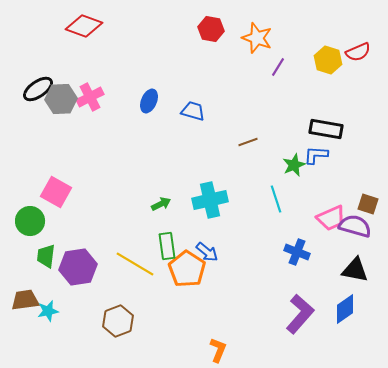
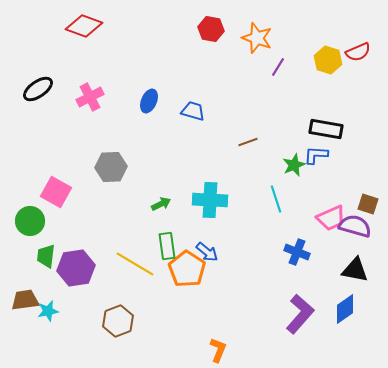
gray hexagon: moved 50 px right, 68 px down
cyan cross: rotated 16 degrees clockwise
purple hexagon: moved 2 px left, 1 px down
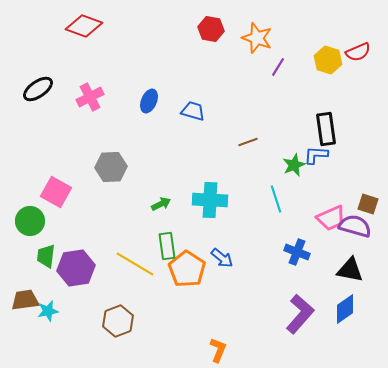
black rectangle: rotated 72 degrees clockwise
blue arrow: moved 15 px right, 6 px down
black triangle: moved 5 px left
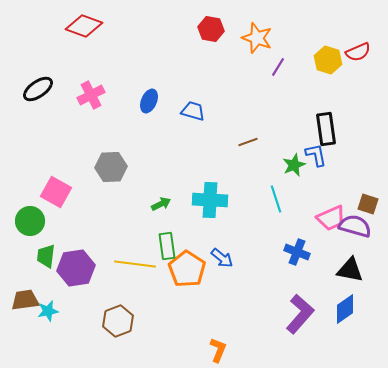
pink cross: moved 1 px right, 2 px up
blue L-shape: rotated 75 degrees clockwise
yellow line: rotated 24 degrees counterclockwise
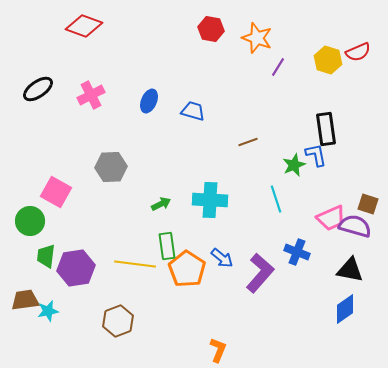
purple L-shape: moved 40 px left, 41 px up
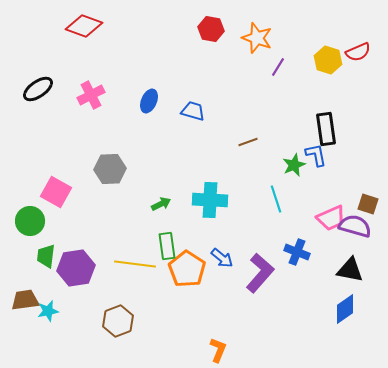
gray hexagon: moved 1 px left, 2 px down
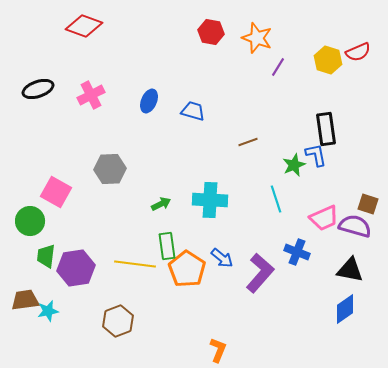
red hexagon: moved 3 px down
black ellipse: rotated 16 degrees clockwise
pink trapezoid: moved 7 px left
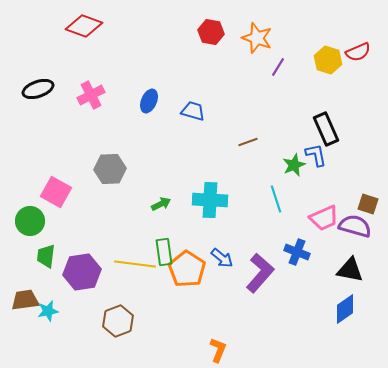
black rectangle: rotated 16 degrees counterclockwise
green rectangle: moved 3 px left, 6 px down
purple hexagon: moved 6 px right, 4 px down
